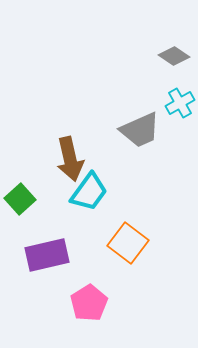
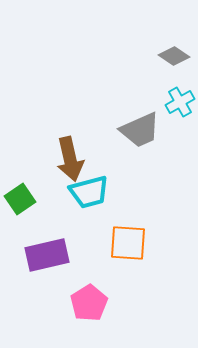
cyan cross: moved 1 px up
cyan trapezoid: rotated 39 degrees clockwise
green square: rotated 8 degrees clockwise
orange square: rotated 33 degrees counterclockwise
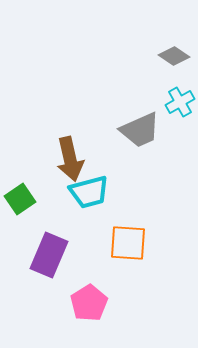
purple rectangle: moved 2 px right; rotated 54 degrees counterclockwise
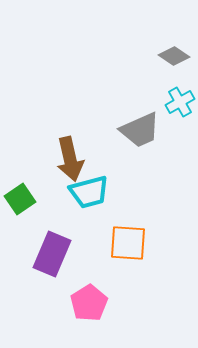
purple rectangle: moved 3 px right, 1 px up
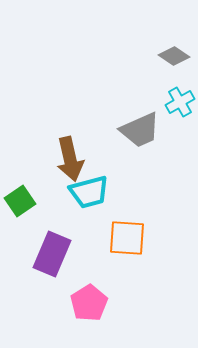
green square: moved 2 px down
orange square: moved 1 px left, 5 px up
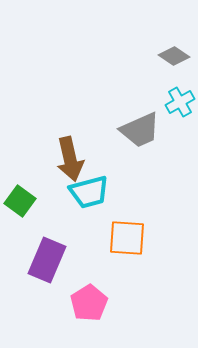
green square: rotated 20 degrees counterclockwise
purple rectangle: moved 5 px left, 6 px down
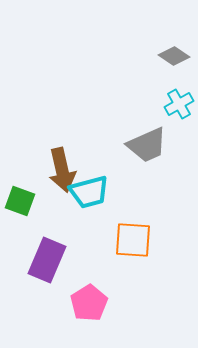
cyan cross: moved 1 px left, 2 px down
gray trapezoid: moved 7 px right, 15 px down
brown arrow: moved 8 px left, 11 px down
green square: rotated 16 degrees counterclockwise
orange square: moved 6 px right, 2 px down
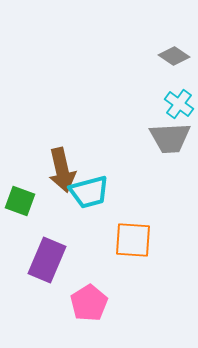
cyan cross: rotated 24 degrees counterclockwise
gray trapezoid: moved 23 px right, 7 px up; rotated 21 degrees clockwise
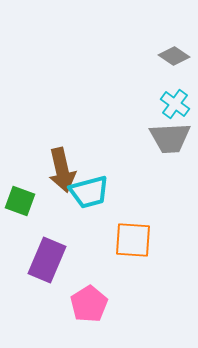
cyan cross: moved 4 px left
pink pentagon: moved 1 px down
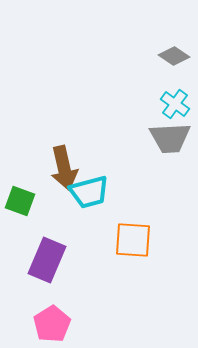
brown arrow: moved 2 px right, 2 px up
pink pentagon: moved 37 px left, 20 px down
